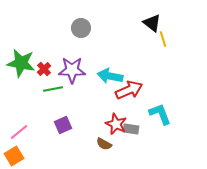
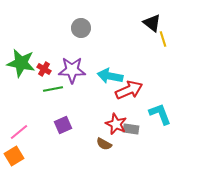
red cross: rotated 16 degrees counterclockwise
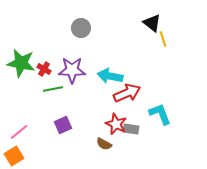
red arrow: moved 2 px left, 3 px down
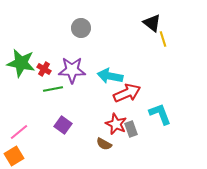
purple square: rotated 30 degrees counterclockwise
gray rectangle: rotated 63 degrees clockwise
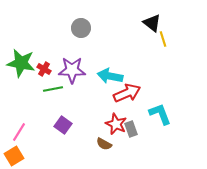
pink line: rotated 18 degrees counterclockwise
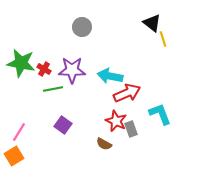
gray circle: moved 1 px right, 1 px up
red star: moved 3 px up
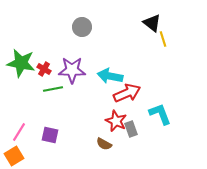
purple square: moved 13 px left, 10 px down; rotated 24 degrees counterclockwise
